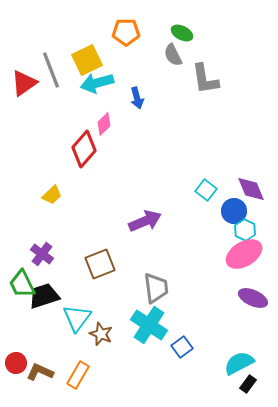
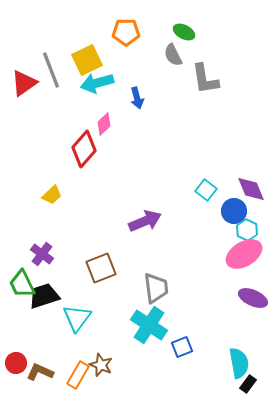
green ellipse: moved 2 px right, 1 px up
cyan hexagon: moved 2 px right
brown square: moved 1 px right, 4 px down
brown star: moved 31 px down
blue square: rotated 15 degrees clockwise
cyan semicircle: rotated 108 degrees clockwise
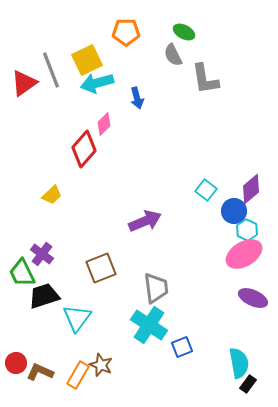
purple diamond: rotated 72 degrees clockwise
green trapezoid: moved 11 px up
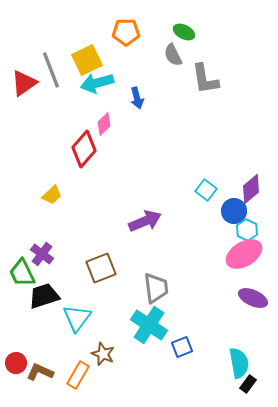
brown star: moved 2 px right, 11 px up
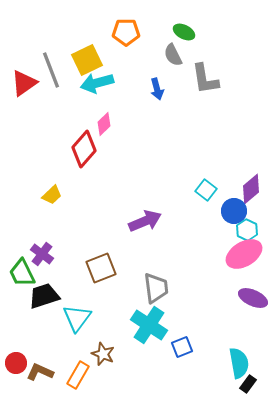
blue arrow: moved 20 px right, 9 px up
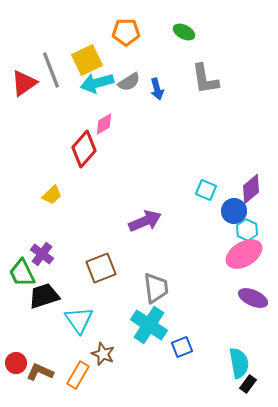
gray semicircle: moved 44 px left, 27 px down; rotated 95 degrees counterclockwise
pink diamond: rotated 15 degrees clockwise
cyan square: rotated 15 degrees counterclockwise
cyan triangle: moved 2 px right, 2 px down; rotated 12 degrees counterclockwise
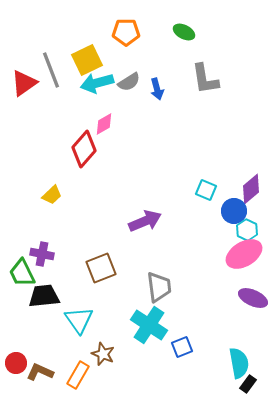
purple cross: rotated 25 degrees counterclockwise
gray trapezoid: moved 3 px right, 1 px up
black trapezoid: rotated 12 degrees clockwise
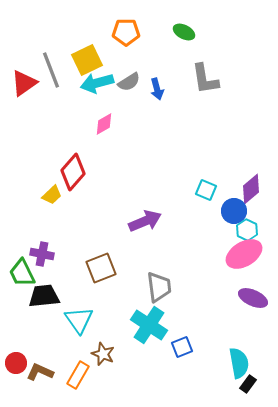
red diamond: moved 11 px left, 23 px down
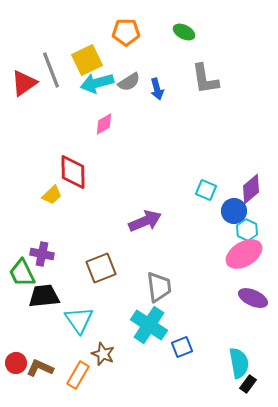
red diamond: rotated 42 degrees counterclockwise
brown L-shape: moved 4 px up
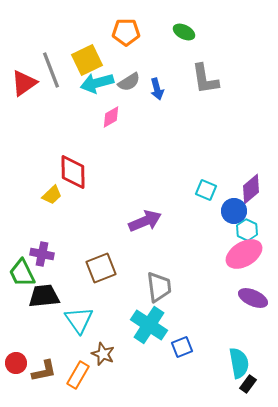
pink diamond: moved 7 px right, 7 px up
brown L-shape: moved 4 px right, 3 px down; rotated 144 degrees clockwise
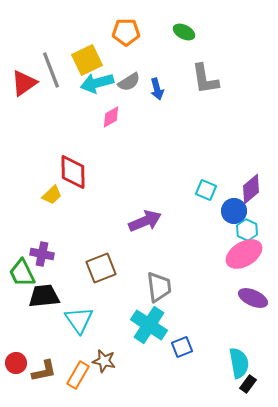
brown star: moved 1 px right, 7 px down; rotated 10 degrees counterclockwise
